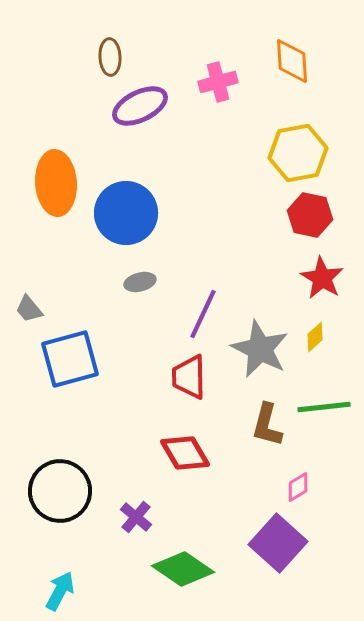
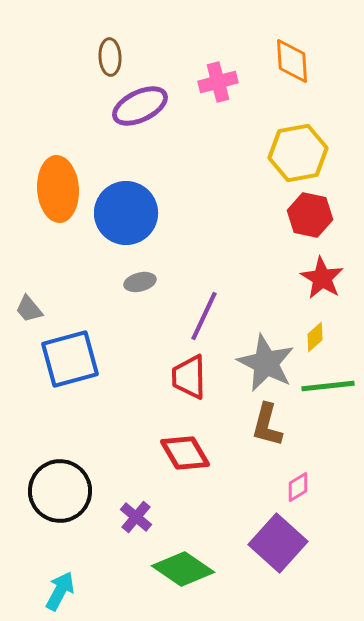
orange ellipse: moved 2 px right, 6 px down
purple line: moved 1 px right, 2 px down
gray star: moved 6 px right, 14 px down
green line: moved 4 px right, 21 px up
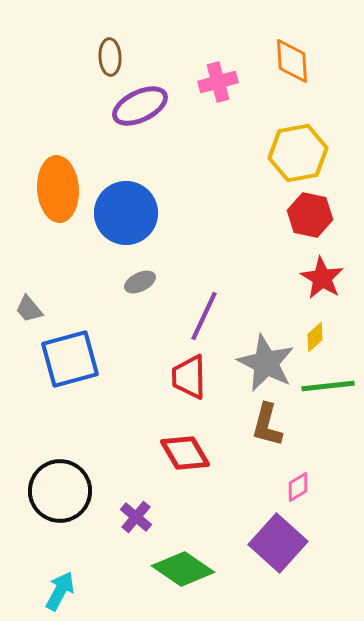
gray ellipse: rotated 12 degrees counterclockwise
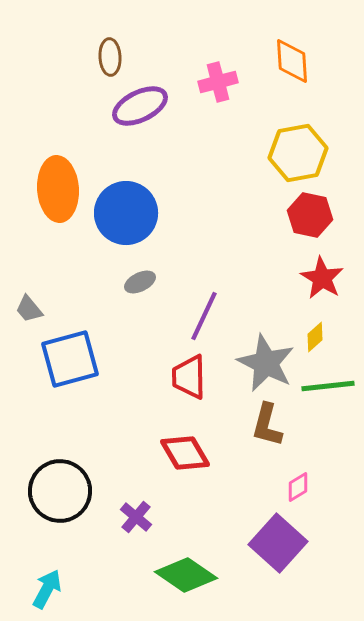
green diamond: moved 3 px right, 6 px down
cyan arrow: moved 13 px left, 2 px up
